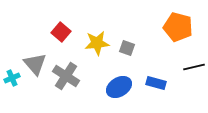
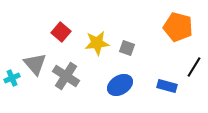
black line: rotated 45 degrees counterclockwise
blue rectangle: moved 11 px right, 3 px down
blue ellipse: moved 1 px right, 2 px up
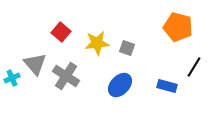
blue ellipse: rotated 15 degrees counterclockwise
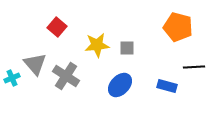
red square: moved 4 px left, 5 px up
yellow star: moved 2 px down
gray square: rotated 21 degrees counterclockwise
black line: rotated 55 degrees clockwise
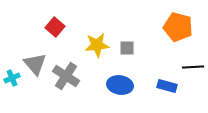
red square: moved 2 px left
black line: moved 1 px left
blue ellipse: rotated 55 degrees clockwise
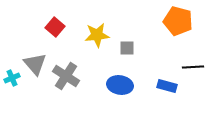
orange pentagon: moved 6 px up
yellow star: moved 10 px up
